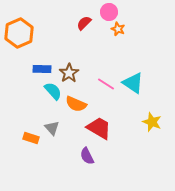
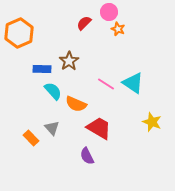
brown star: moved 12 px up
orange rectangle: rotated 28 degrees clockwise
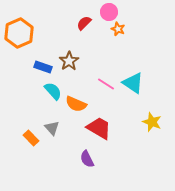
blue rectangle: moved 1 px right, 2 px up; rotated 18 degrees clockwise
purple semicircle: moved 3 px down
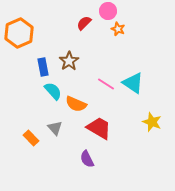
pink circle: moved 1 px left, 1 px up
blue rectangle: rotated 60 degrees clockwise
gray triangle: moved 3 px right
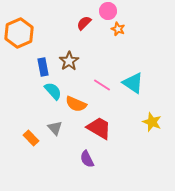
pink line: moved 4 px left, 1 px down
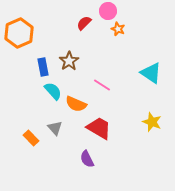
cyan triangle: moved 18 px right, 10 px up
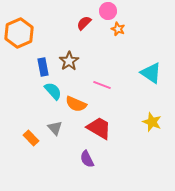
pink line: rotated 12 degrees counterclockwise
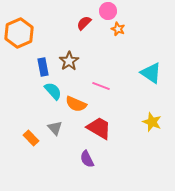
pink line: moved 1 px left, 1 px down
